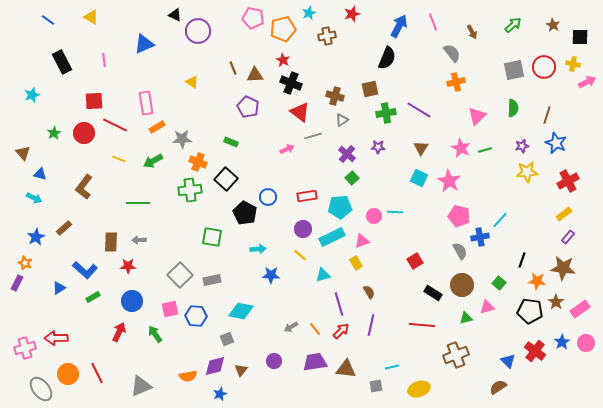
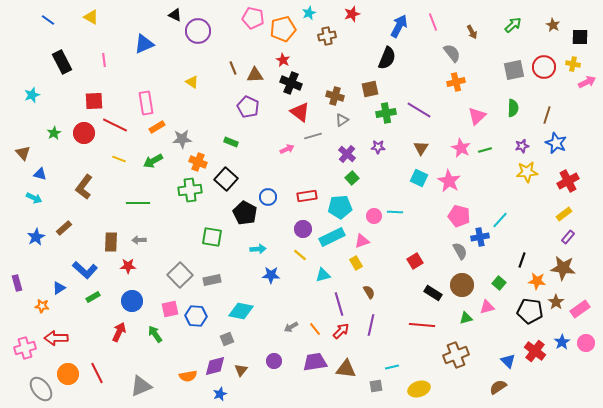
orange star at (25, 263): moved 17 px right, 43 px down; rotated 16 degrees counterclockwise
purple rectangle at (17, 283): rotated 42 degrees counterclockwise
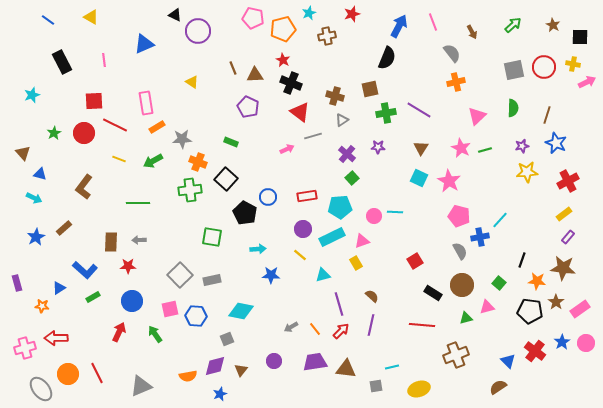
brown semicircle at (369, 292): moved 3 px right, 4 px down; rotated 16 degrees counterclockwise
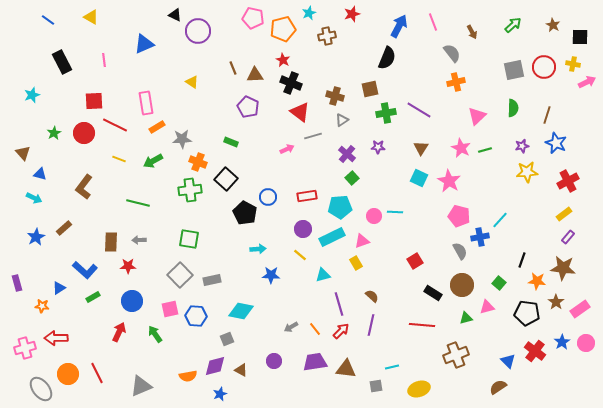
green line at (138, 203): rotated 15 degrees clockwise
green square at (212, 237): moved 23 px left, 2 px down
black pentagon at (530, 311): moved 3 px left, 2 px down
brown triangle at (241, 370): rotated 40 degrees counterclockwise
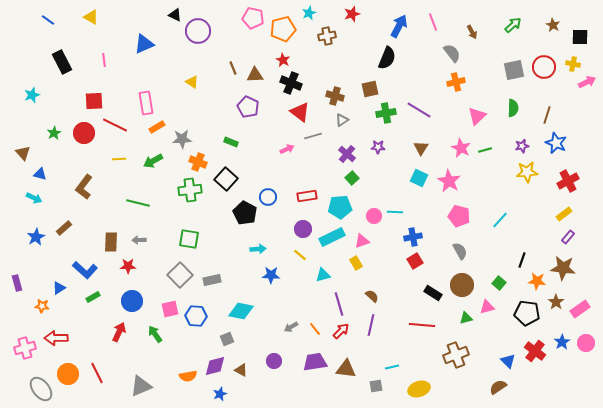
yellow line at (119, 159): rotated 24 degrees counterclockwise
blue cross at (480, 237): moved 67 px left
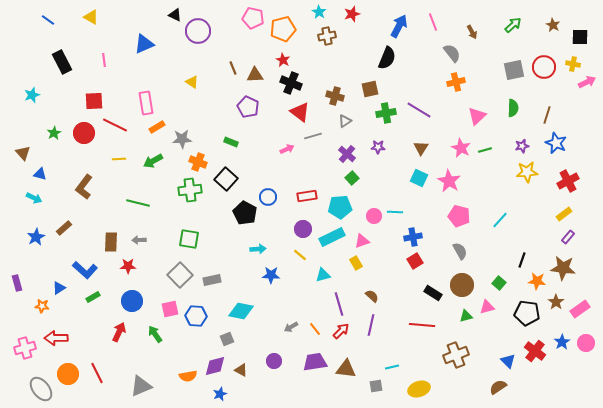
cyan star at (309, 13): moved 10 px right, 1 px up; rotated 16 degrees counterclockwise
gray triangle at (342, 120): moved 3 px right, 1 px down
green triangle at (466, 318): moved 2 px up
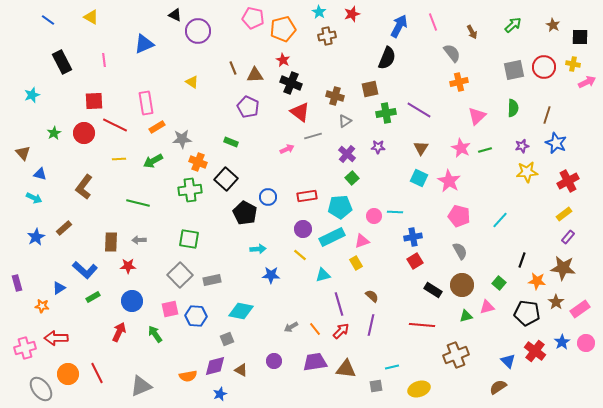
orange cross at (456, 82): moved 3 px right
black rectangle at (433, 293): moved 3 px up
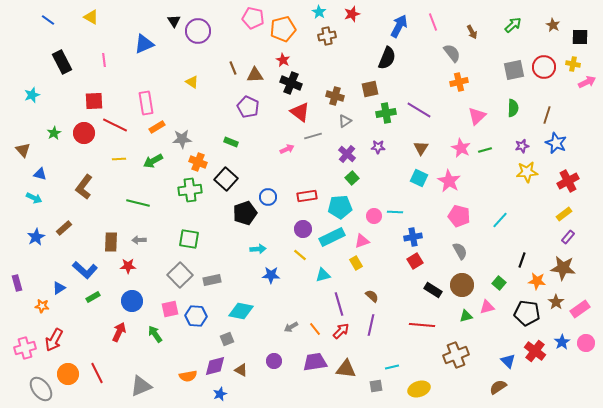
black triangle at (175, 15): moved 1 px left, 6 px down; rotated 32 degrees clockwise
brown triangle at (23, 153): moved 3 px up
black pentagon at (245, 213): rotated 25 degrees clockwise
red arrow at (56, 338): moved 2 px left, 2 px down; rotated 60 degrees counterclockwise
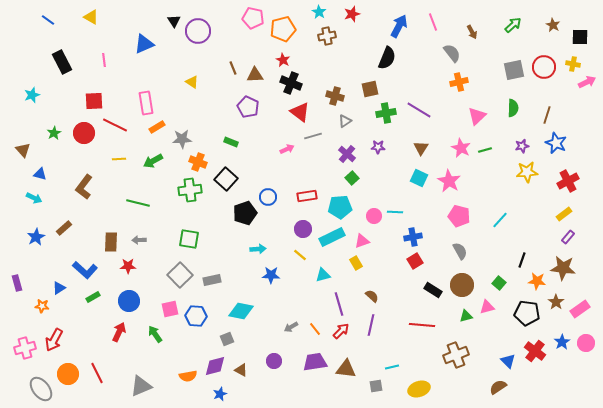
blue circle at (132, 301): moved 3 px left
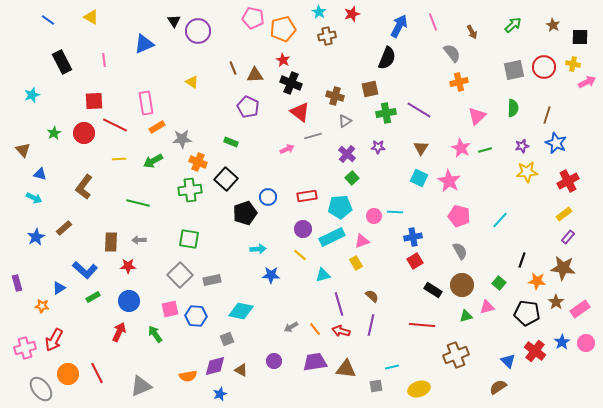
red arrow at (341, 331): rotated 120 degrees counterclockwise
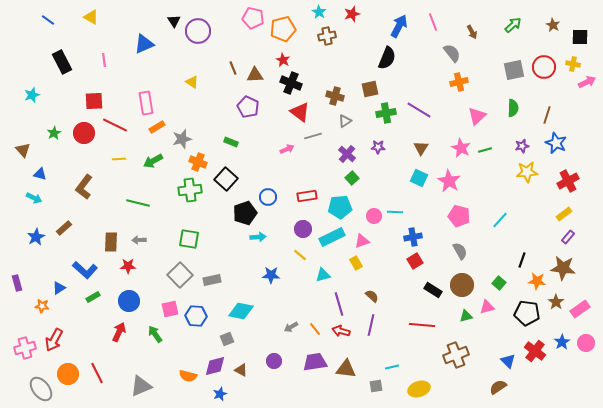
gray star at (182, 139): rotated 12 degrees counterclockwise
cyan arrow at (258, 249): moved 12 px up
orange semicircle at (188, 376): rotated 24 degrees clockwise
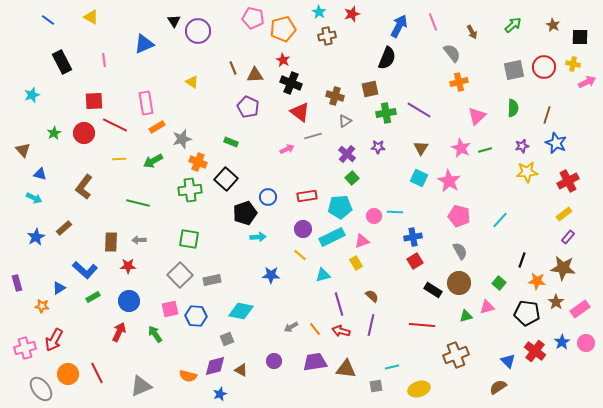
brown circle at (462, 285): moved 3 px left, 2 px up
